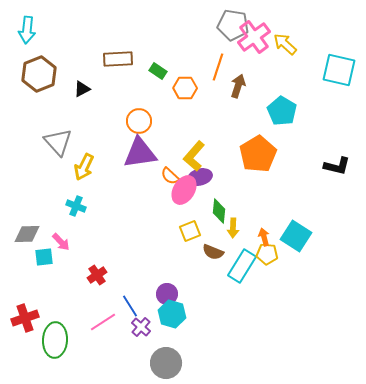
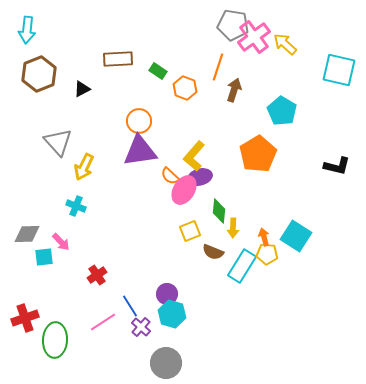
brown arrow at (238, 86): moved 4 px left, 4 px down
orange hexagon at (185, 88): rotated 20 degrees clockwise
purple triangle at (140, 153): moved 2 px up
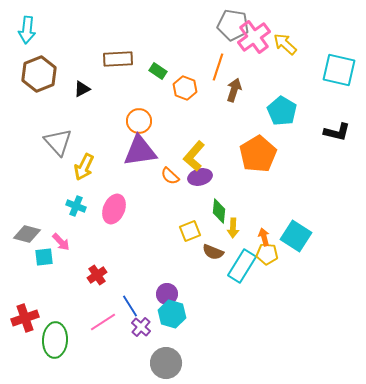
black L-shape at (337, 166): moved 34 px up
pink ellipse at (184, 190): moved 70 px left, 19 px down; rotated 8 degrees counterclockwise
gray diamond at (27, 234): rotated 16 degrees clockwise
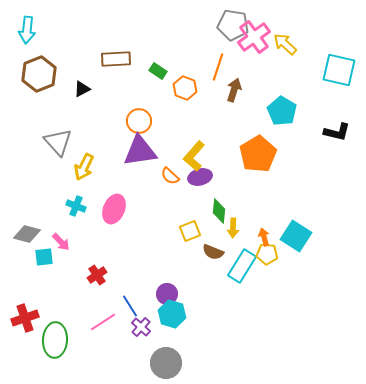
brown rectangle at (118, 59): moved 2 px left
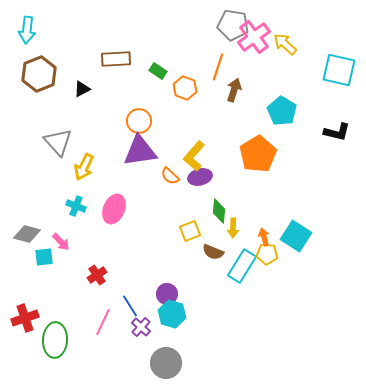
pink line at (103, 322): rotated 32 degrees counterclockwise
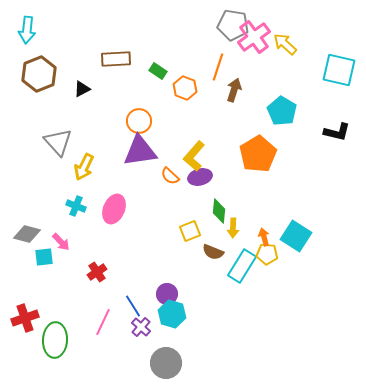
red cross at (97, 275): moved 3 px up
blue line at (130, 306): moved 3 px right
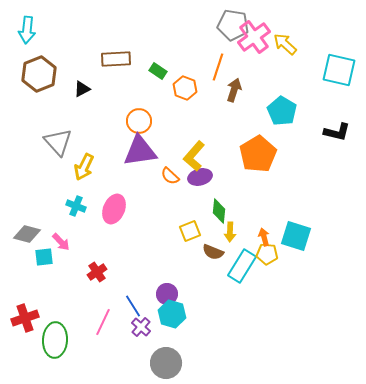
yellow arrow at (233, 228): moved 3 px left, 4 px down
cyan square at (296, 236): rotated 16 degrees counterclockwise
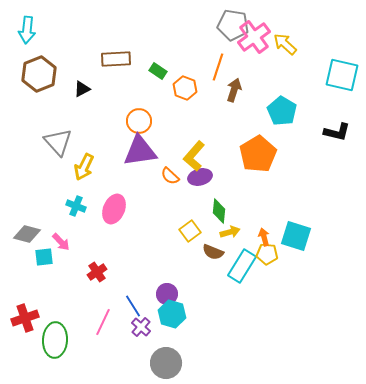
cyan square at (339, 70): moved 3 px right, 5 px down
yellow square at (190, 231): rotated 15 degrees counterclockwise
yellow arrow at (230, 232): rotated 108 degrees counterclockwise
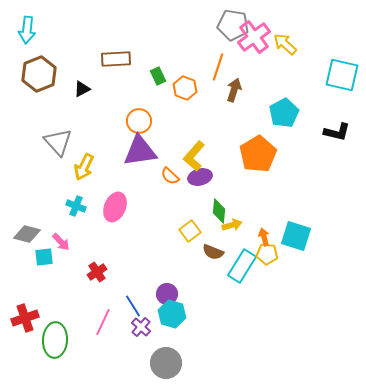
green rectangle at (158, 71): moved 5 px down; rotated 30 degrees clockwise
cyan pentagon at (282, 111): moved 2 px right, 2 px down; rotated 12 degrees clockwise
pink ellipse at (114, 209): moved 1 px right, 2 px up
yellow arrow at (230, 232): moved 2 px right, 7 px up
